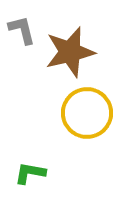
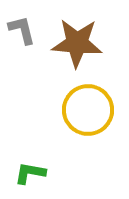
brown star: moved 7 px right, 9 px up; rotated 18 degrees clockwise
yellow circle: moved 1 px right, 3 px up
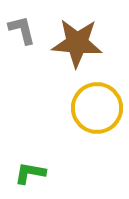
yellow circle: moved 9 px right, 2 px up
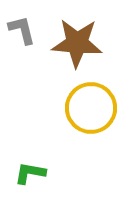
yellow circle: moved 6 px left
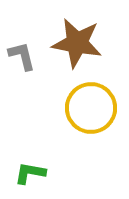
gray L-shape: moved 26 px down
brown star: rotated 6 degrees clockwise
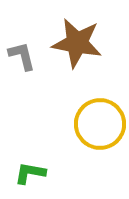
yellow circle: moved 9 px right, 16 px down
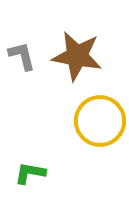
brown star: moved 13 px down
yellow circle: moved 3 px up
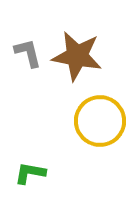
gray L-shape: moved 6 px right, 3 px up
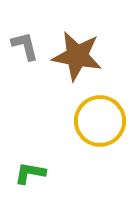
gray L-shape: moved 3 px left, 7 px up
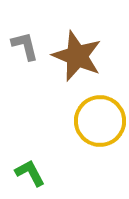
brown star: rotated 12 degrees clockwise
green L-shape: rotated 52 degrees clockwise
